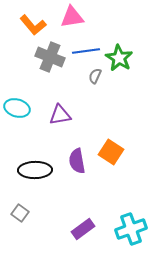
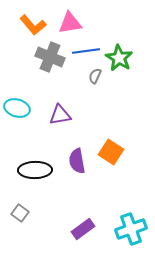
pink triangle: moved 2 px left, 6 px down
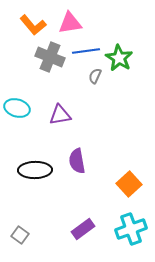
orange square: moved 18 px right, 32 px down; rotated 15 degrees clockwise
gray square: moved 22 px down
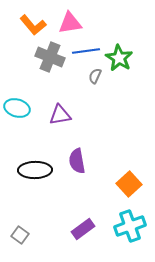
cyan cross: moved 1 px left, 3 px up
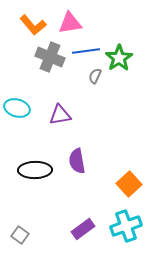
green star: rotated 8 degrees clockwise
cyan cross: moved 4 px left
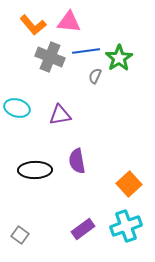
pink triangle: moved 1 px left, 1 px up; rotated 15 degrees clockwise
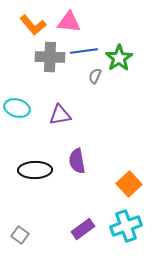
blue line: moved 2 px left
gray cross: rotated 20 degrees counterclockwise
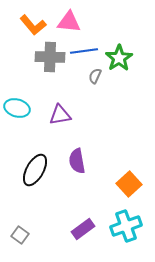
black ellipse: rotated 60 degrees counterclockwise
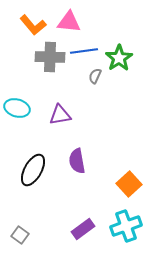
black ellipse: moved 2 px left
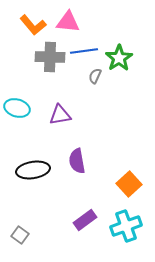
pink triangle: moved 1 px left
black ellipse: rotated 52 degrees clockwise
purple rectangle: moved 2 px right, 9 px up
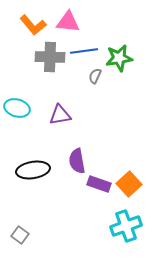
green star: rotated 24 degrees clockwise
purple rectangle: moved 14 px right, 36 px up; rotated 55 degrees clockwise
